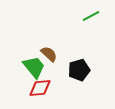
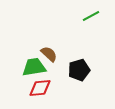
green trapezoid: rotated 60 degrees counterclockwise
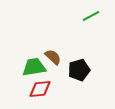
brown semicircle: moved 4 px right, 3 px down
red diamond: moved 1 px down
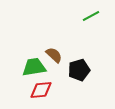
brown semicircle: moved 1 px right, 2 px up
red diamond: moved 1 px right, 1 px down
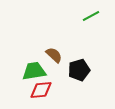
green trapezoid: moved 4 px down
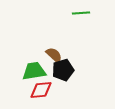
green line: moved 10 px left, 3 px up; rotated 24 degrees clockwise
black pentagon: moved 16 px left
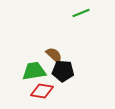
green line: rotated 18 degrees counterclockwise
black pentagon: moved 1 px down; rotated 20 degrees clockwise
red diamond: moved 1 px right, 1 px down; rotated 15 degrees clockwise
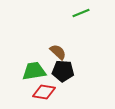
brown semicircle: moved 4 px right, 3 px up
red diamond: moved 2 px right, 1 px down
